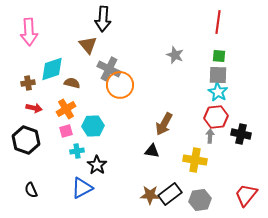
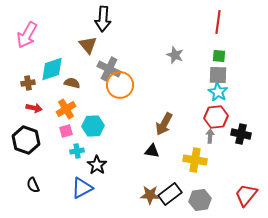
pink arrow: moved 2 px left, 3 px down; rotated 32 degrees clockwise
black semicircle: moved 2 px right, 5 px up
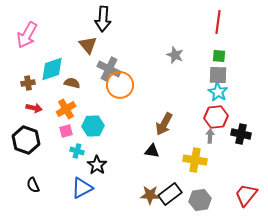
cyan cross: rotated 24 degrees clockwise
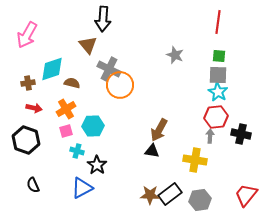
brown arrow: moved 5 px left, 6 px down
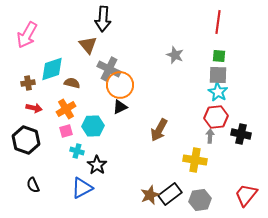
black triangle: moved 32 px left, 44 px up; rotated 35 degrees counterclockwise
brown star: rotated 24 degrees counterclockwise
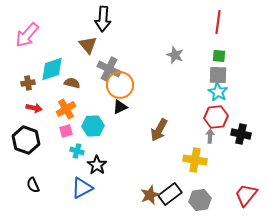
pink arrow: rotated 12 degrees clockwise
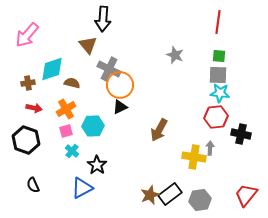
cyan star: moved 2 px right, 1 px down; rotated 24 degrees counterclockwise
gray arrow: moved 12 px down
cyan cross: moved 5 px left; rotated 24 degrees clockwise
yellow cross: moved 1 px left, 3 px up
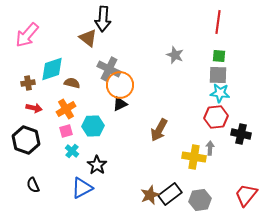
brown triangle: moved 7 px up; rotated 12 degrees counterclockwise
black triangle: moved 3 px up
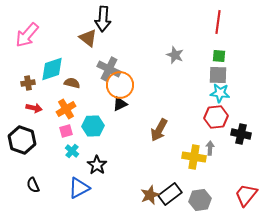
black hexagon: moved 4 px left
blue triangle: moved 3 px left
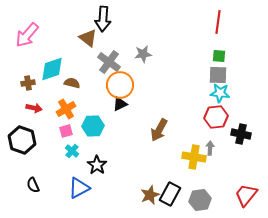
gray star: moved 32 px left, 1 px up; rotated 30 degrees counterclockwise
gray cross: moved 7 px up; rotated 10 degrees clockwise
black rectangle: rotated 25 degrees counterclockwise
